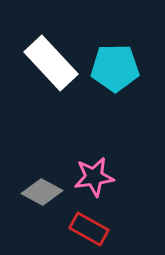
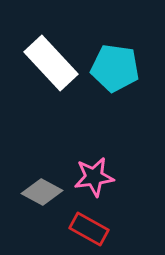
cyan pentagon: rotated 9 degrees clockwise
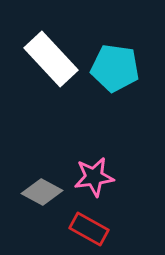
white rectangle: moved 4 px up
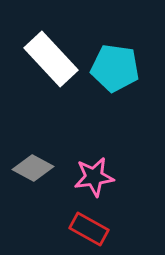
gray diamond: moved 9 px left, 24 px up
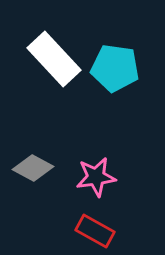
white rectangle: moved 3 px right
pink star: moved 2 px right
red rectangle: moved 6 px right, 2 px down
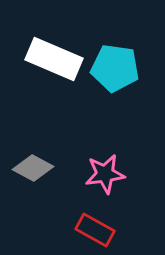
white rectangle: rotated 24 degrees counterclockwise
pink star: moved 9 px right, 3 px up
red rectangle: moved 1 px up
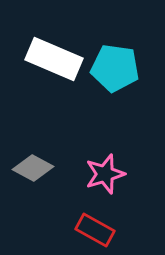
pink star: rotated 9 degrees counterclockwise
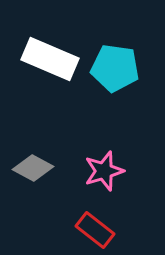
white rectangle: moved 4 px left
pink star: moved 1 px left, 3 px up
red rectangle: rotated 9 degrees clockwise
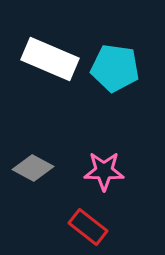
pink star: rotated 18 degrees clockwise
red rectangle: moved 7 px left, 3 px up
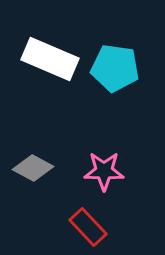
red rectangle: rotated 9 degrees clockwise
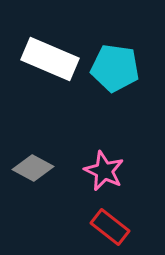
pink star: rotated 24 degrees clockwise
red rectangle: moved 22 px right; rotated 9 degrees counterclockwise
